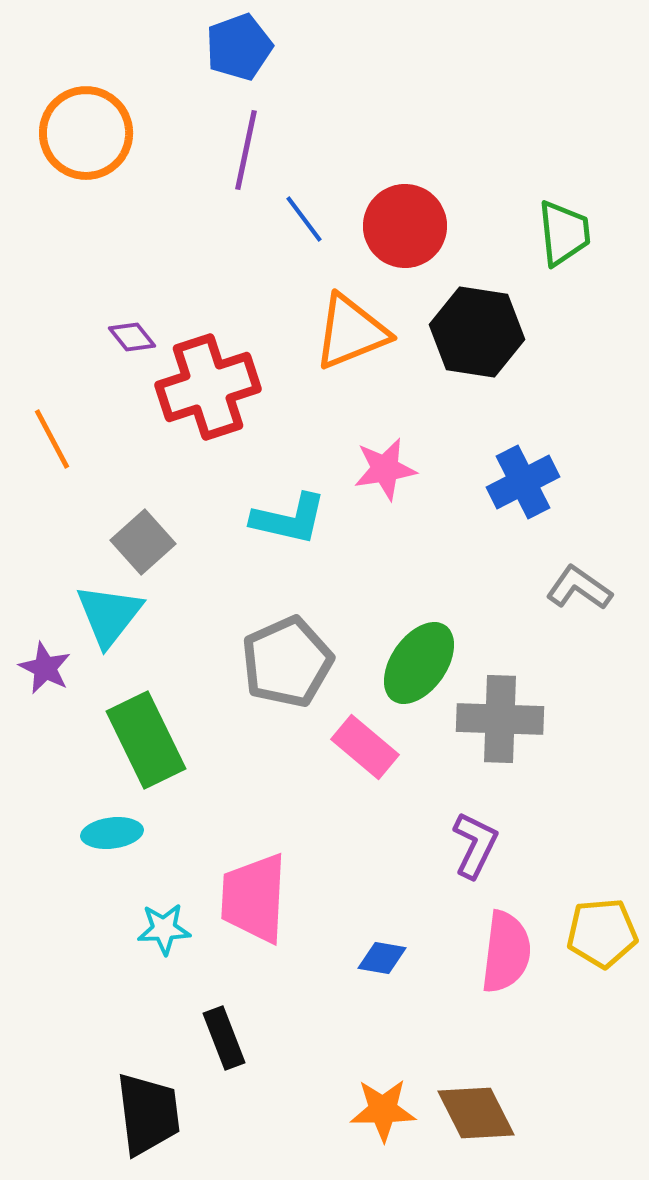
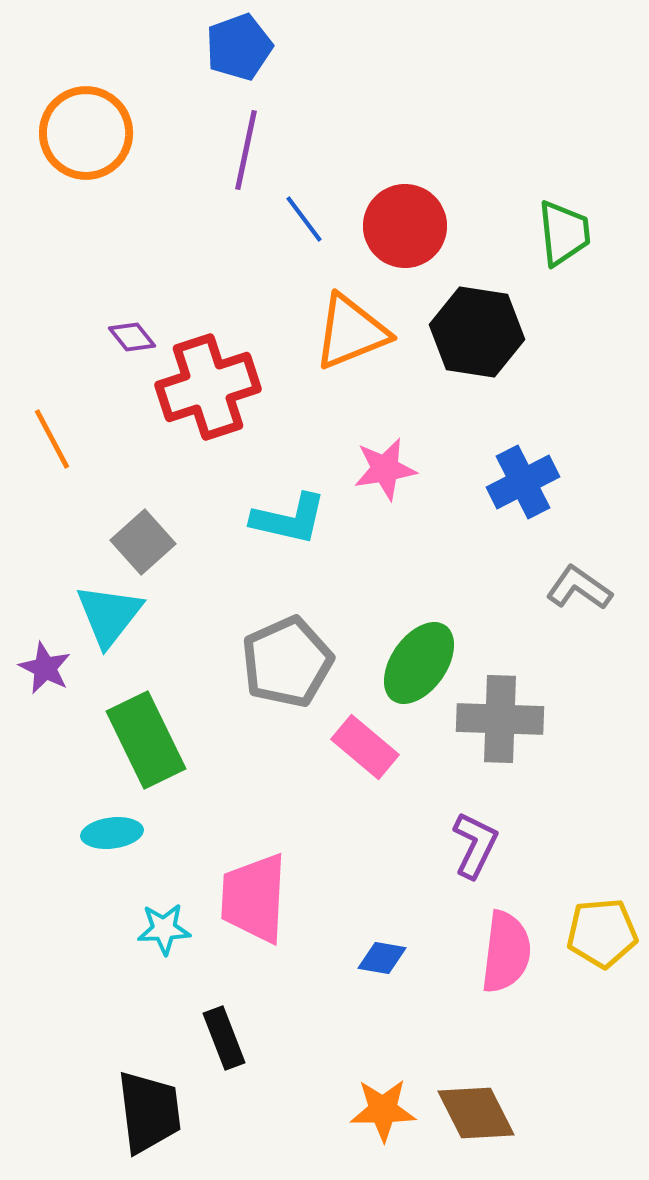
black trapezoid: moved 1 px right, 2 px up
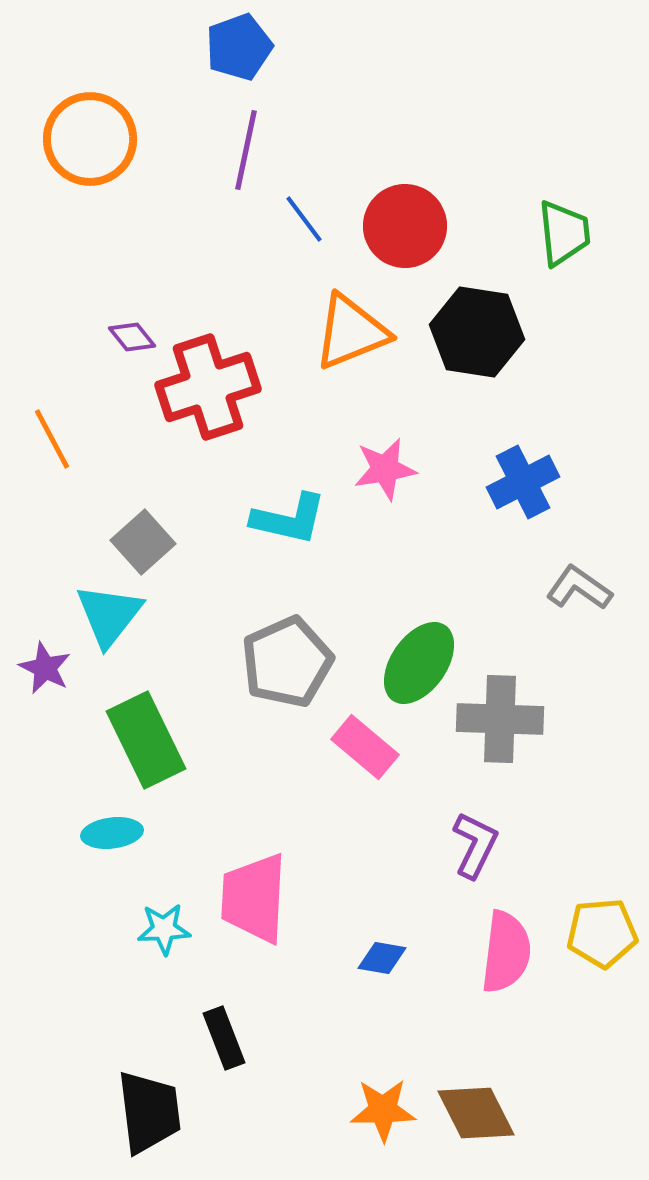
orange circle: moved 4 px right, 6 px down
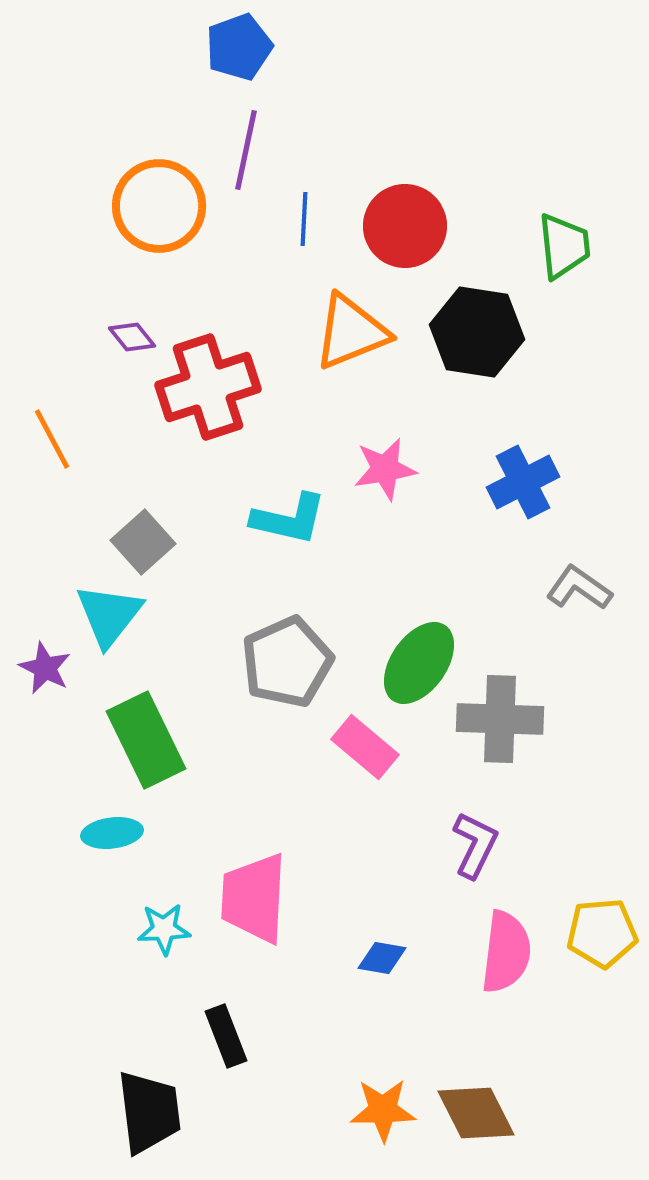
orange circle: moved 69 px right, 67 px down
blue line: rotated 40 degrees clockwise
green trapezoid: moved 13 px down
black rectangle: moved 2 px right, 2 px up
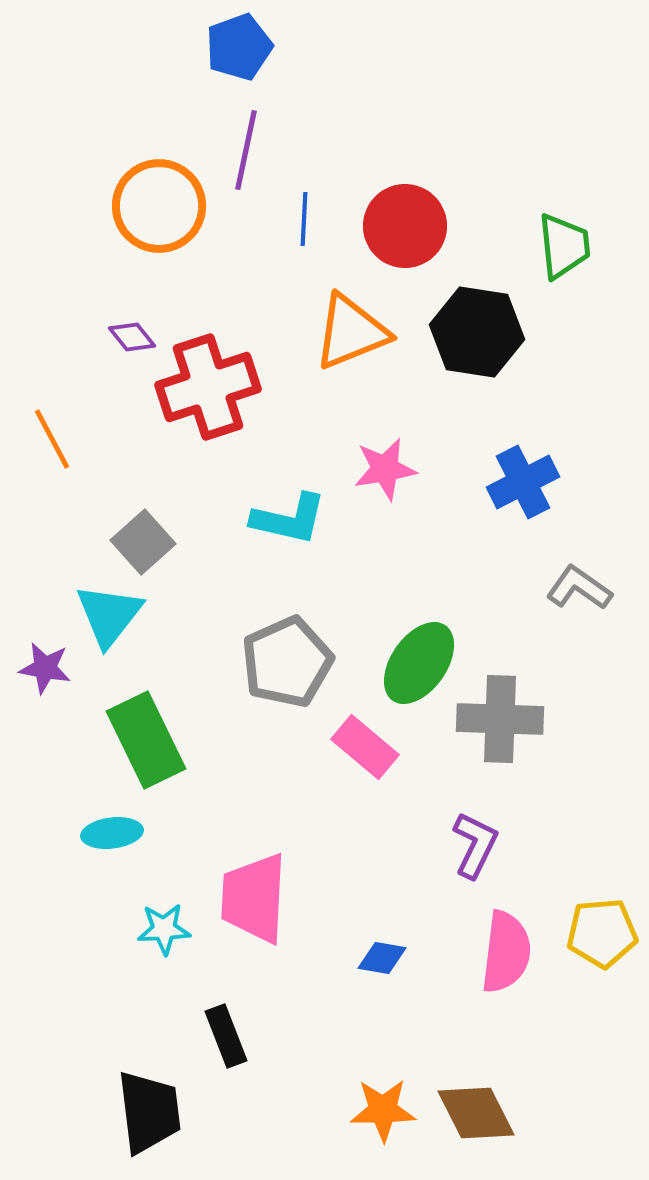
purple star: rotated 16 degrees counterclockwise
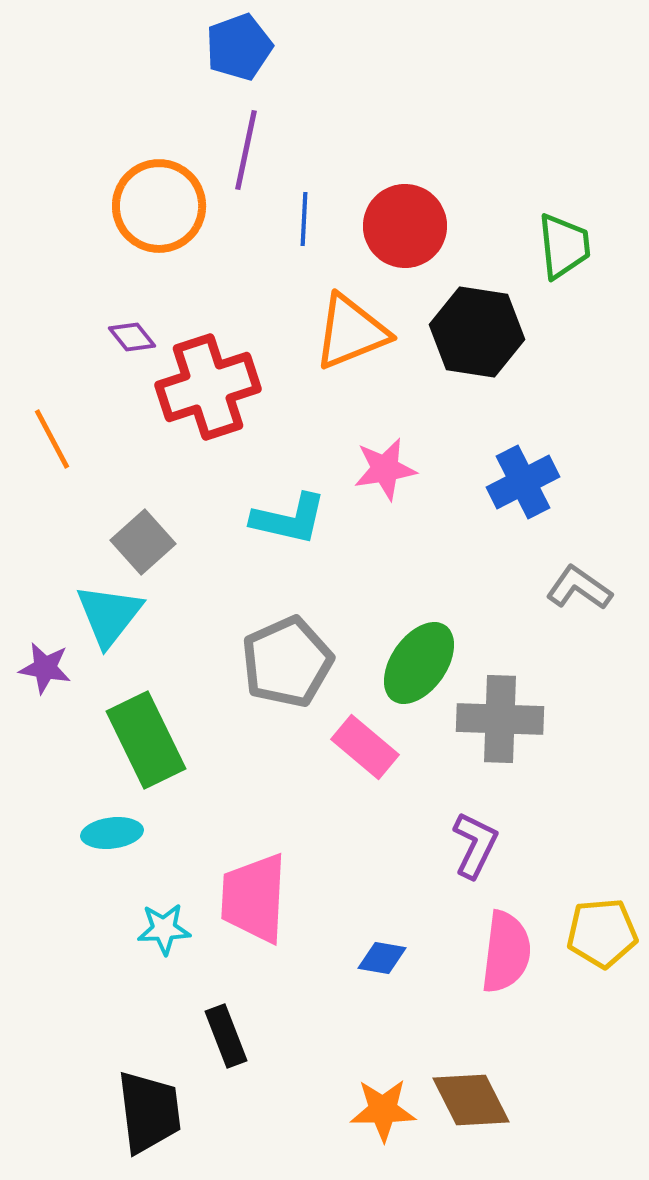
brown diamond: moved 5 px left, 13 px up
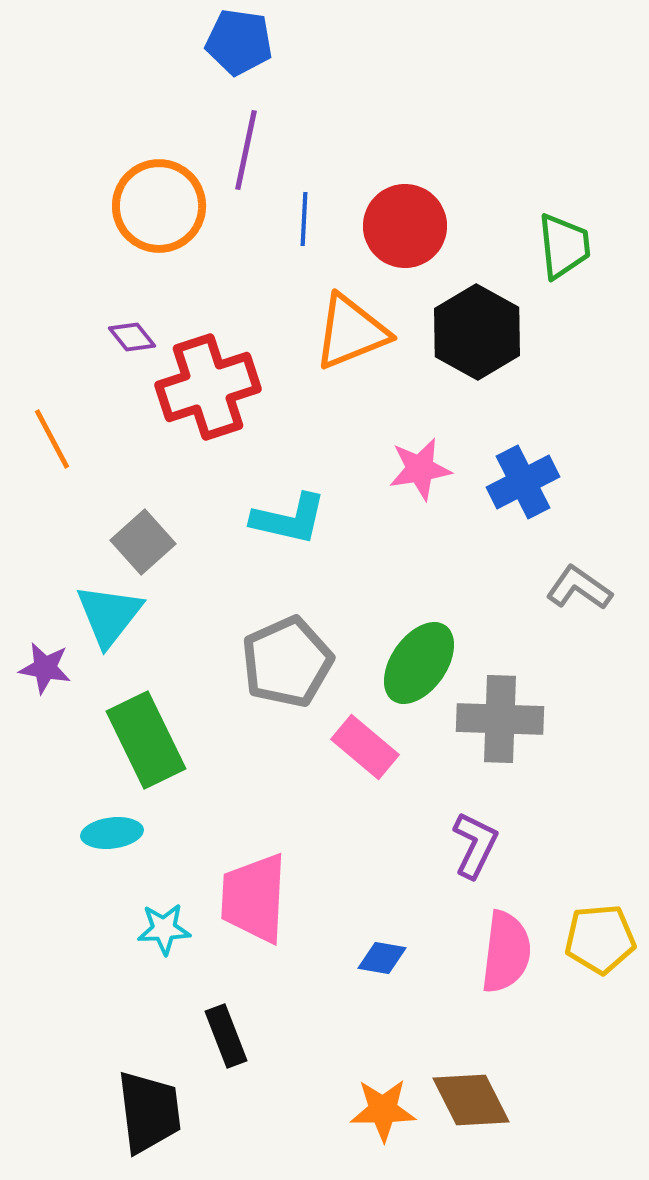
blue pentagon: moved 5 px up; rotated 28 degrees clockwise
black hexagon: rotated 20 degrees clockwise
pink star: moved 35 px right
yellow pentagon: moved 2 px left, 6 px down
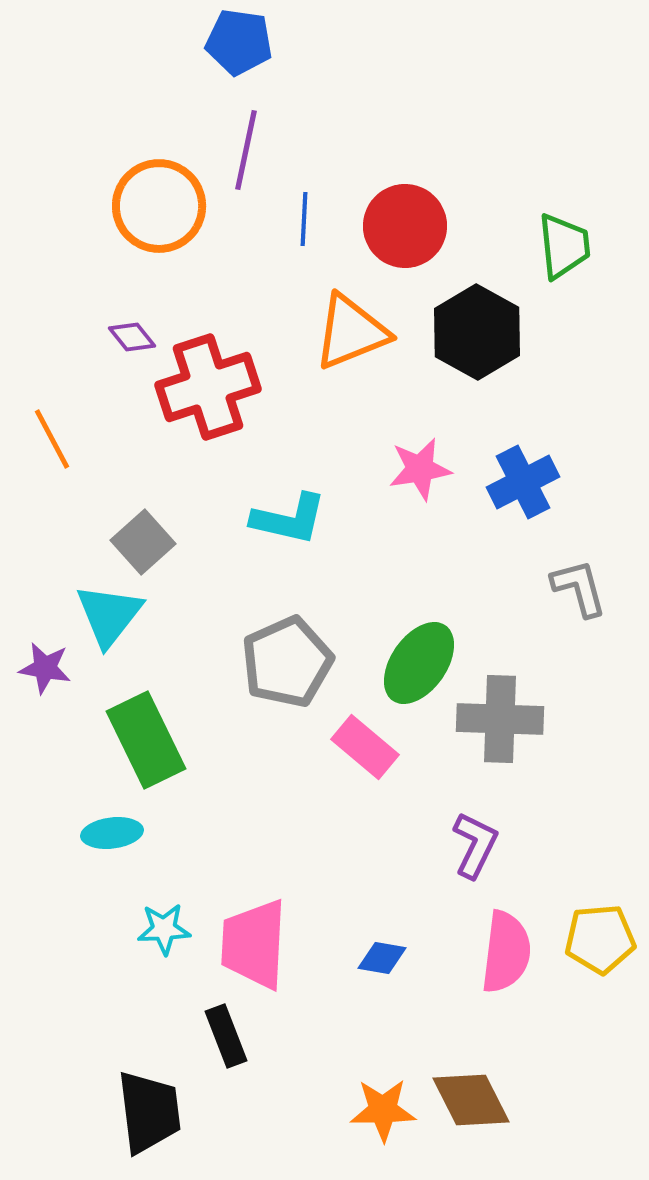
gray L-shape: rotated 40 degrees clockwise
pink trapezoid: moved 46 px down
